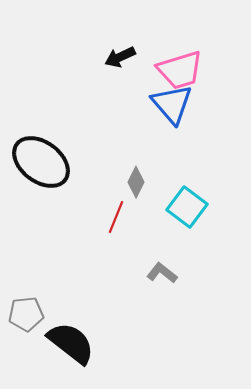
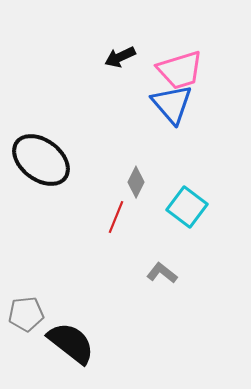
black ellipse: moved 2 px up
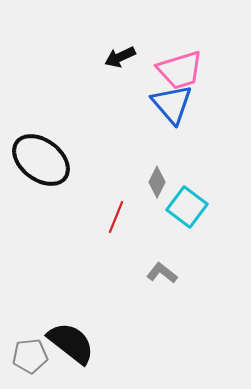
gray diamond: moved 21 px right
gray pentagon: moved 4 px right, 42 px down
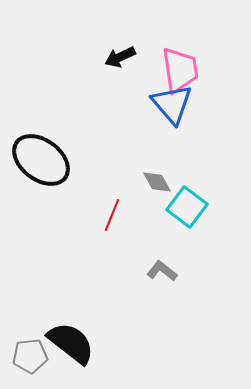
pink trapezoid: rotated 81 degrees counterclockwise
gray diamond: rotated 56 degrees counterclockwise
red line: moved 4 px left, 2 px up
gray L-shape: moved 2 px up
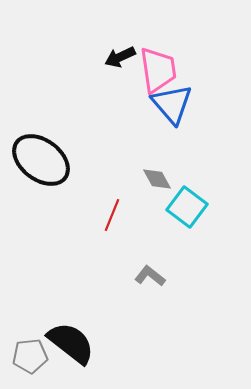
pink trapezoid: moved 22 px left
gray diamond: moved 3 px up
gray L-shape: moved 12 px left, 5 px down
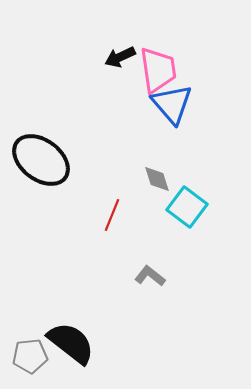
gray diamond: rotated 12 degrees clockwise
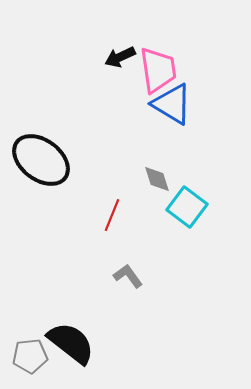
blue triangle: rotated 18 degrees counterclockwise
gray L-shape: moved 22 px left; rotated 16 degrees clockwise
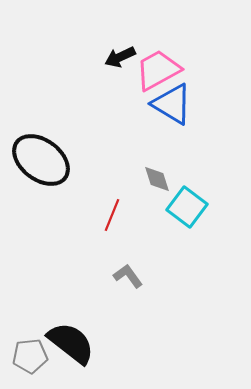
pink trapezoid: rotated 111 degrees counterclockwise
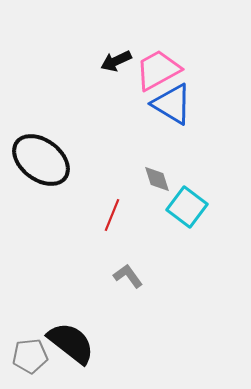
black arrow: moved 4 px left, 4 px down
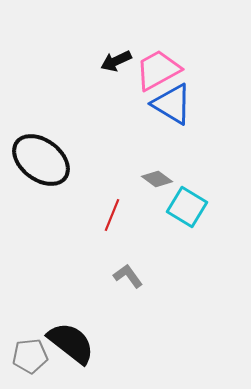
gray diamond: rotated 36 degrees counterclockwise
cyan square: rotated 6 degrees counterclockwise
